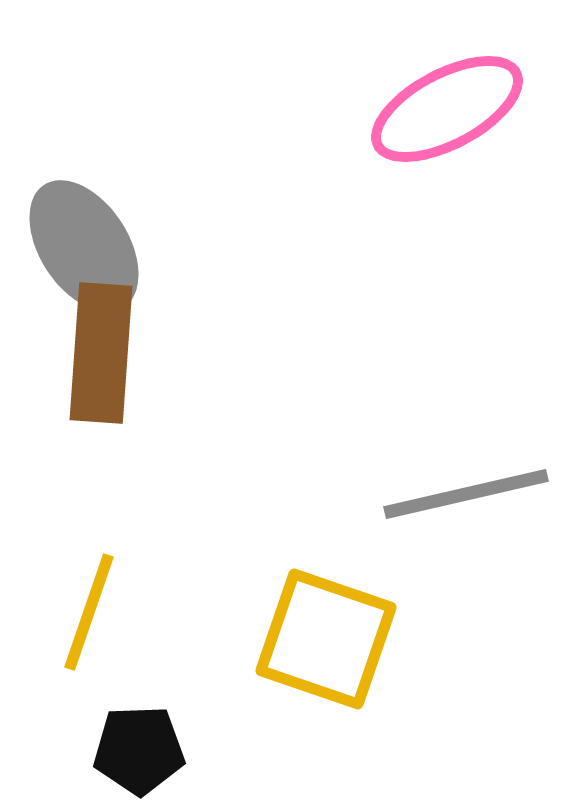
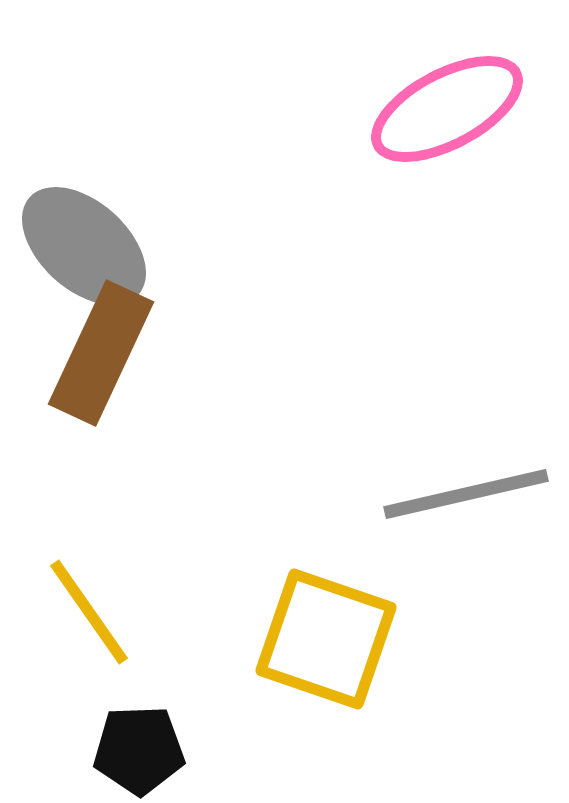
gray ellipse: rotated 15 degrees counterclockwise
brown rectangle: rotated 21 degrees clockwise
yellow line: rotated 54 degrees counterclockwise
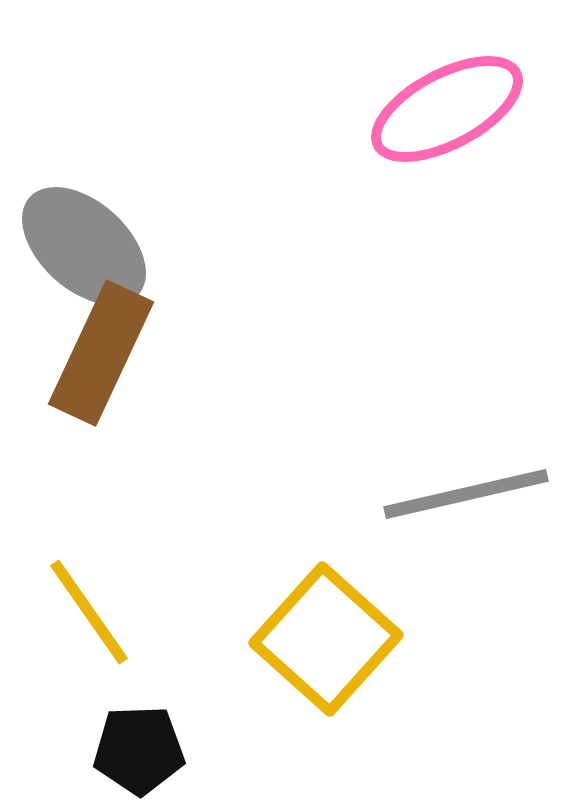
yellow square: rotated 23 degrees clockwise
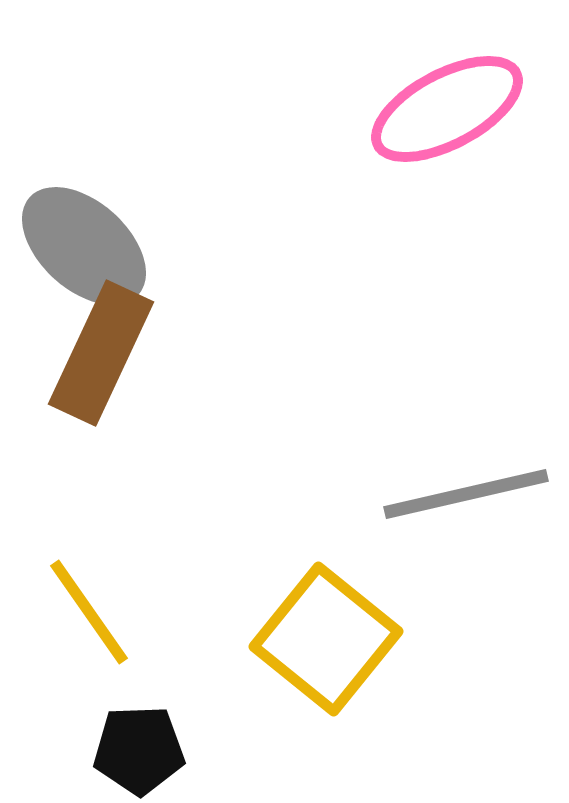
yellow square: rotated 3 degrees counterclockwise
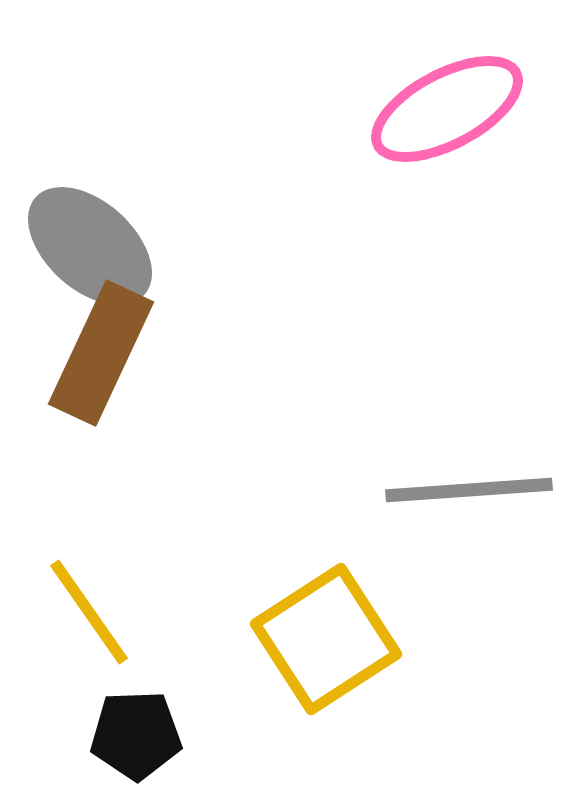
gray ellipse: moved 6 px right
gray line: moved 3 px right, 4 px up; rotated 9 degrees clockwise
yellow square: rotated 18 degrees clockwise
black pentagon: moved 3 px left, 15 px up
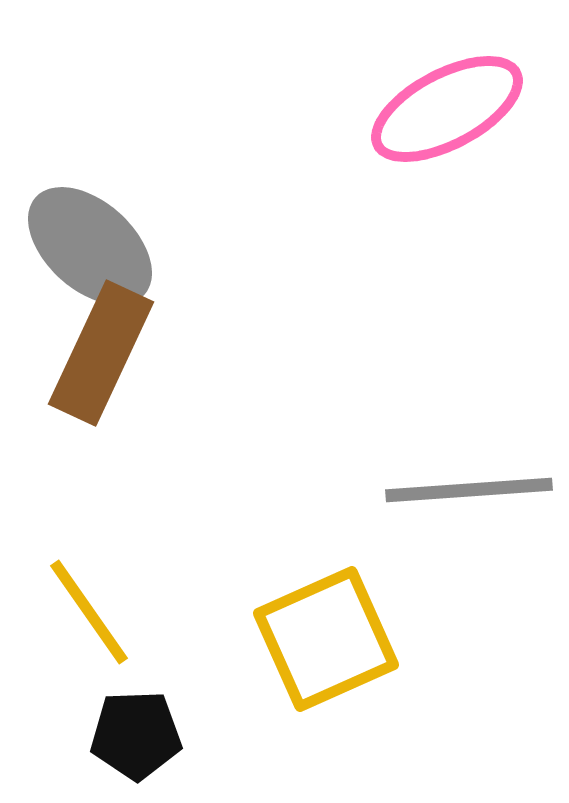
yellow square: rotated 9 degrees clockwise
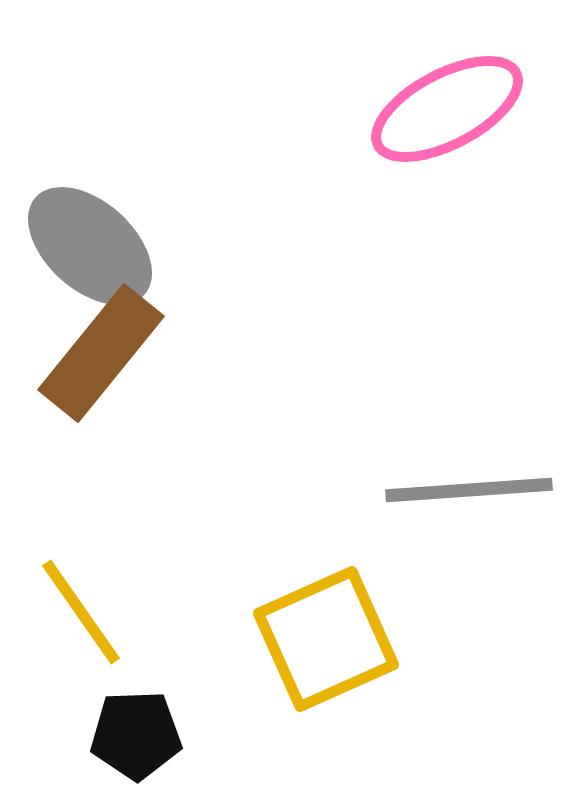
brown rectangle: rotated 14 degrees clockwise
yellow line: moved 8 px left
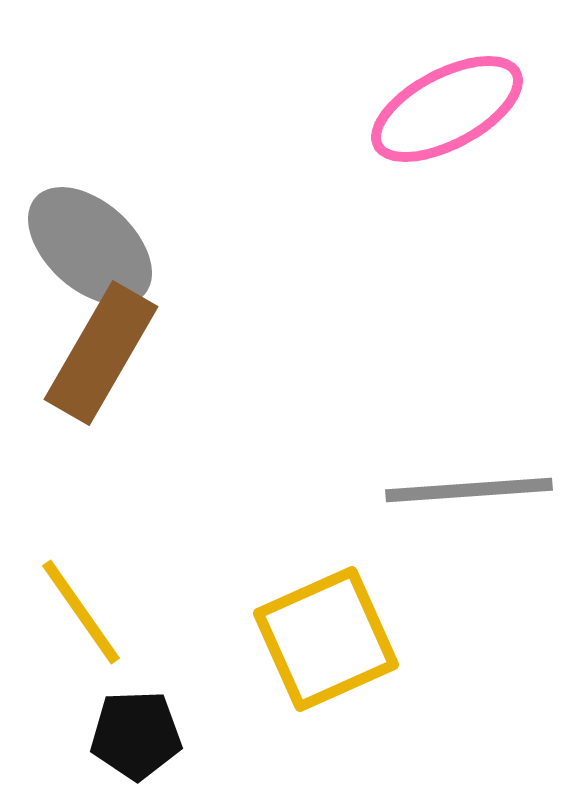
brown rectangle: rotated 9 degrees counterclockwise
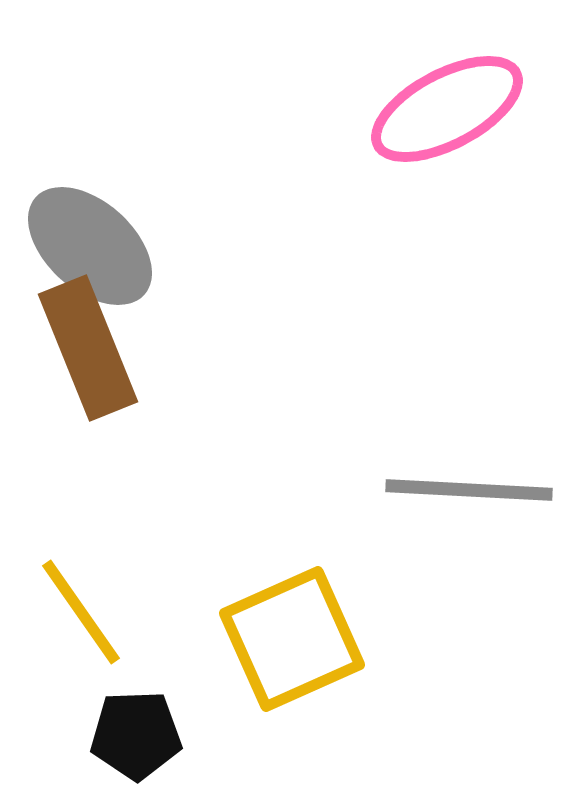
brown rectangle: moved 13 px left, 5 px up; rotated 52 degrees counterclockwise
gray line: rotated 7 degrees clockwise
yellow square: moved 34 px left
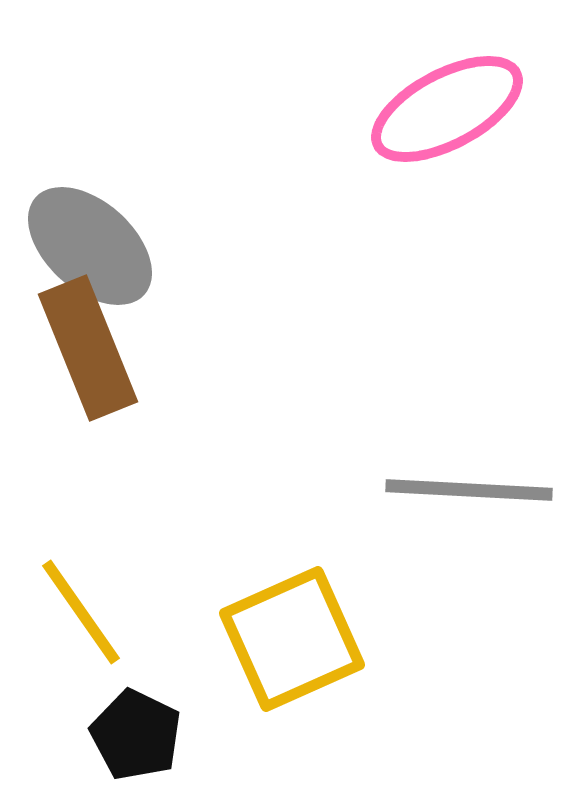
black pentagon: rotated 28 degrees clockwise
